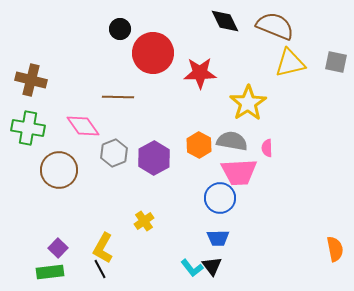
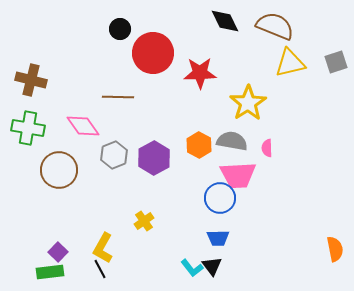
gray square: rotated 30 degrees counterclockwise
gray hexagon: moved 2 px down
pink trapezoid: moved 1 px left, 3 px down
purple square: moved 4 px down
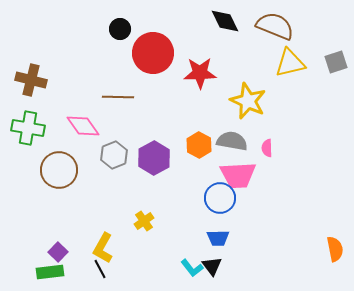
yellow star: moved 2 px up; rotated 15 degrees counterclockwise
